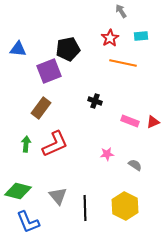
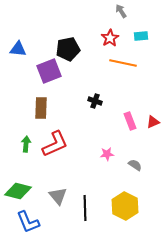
brown rectangle: rotated 35 degrees counterclockwise
pink rectangle: rotated 48 degrees clockwise
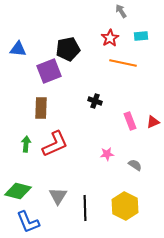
gray triangle: rotated 12 degrees clockwise
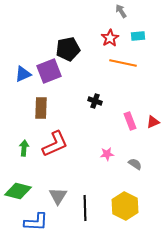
cyan rectangle: moved 3 px left
blue triangle: moved 5 px right, 25 px down; rotated 30 degrees counterclockwise
green arrow: moved 2 px left, 4 px down
gray semicircle: moved 1 px up
blue L-shape: moved 8 px right; rotated 65 degrees counterclockwise
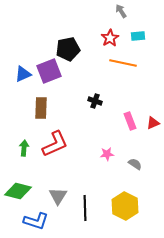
red triangle: moved 1 px down
blue L-shape: moved 1 px up; rotated 15 degrees clockwise
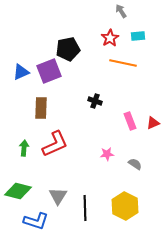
blue triangle: moved 2 px left, 2 px up
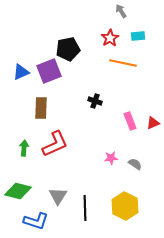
pink star: moved 4 px right, 4 px down
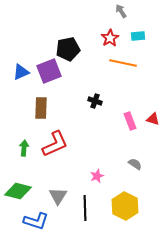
red triangle: moved 4 px up; rotated 40 degrees clockwise
pink star: moved 14 px left, 18 px down; rotated 16 degrees counterclockwise
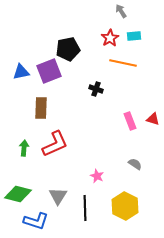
cyan rectangle: moved 4 px left
blue triangle: rotated 12 degrees clockwise
black cross: moved 1 px right, 12 px up
pink star: rotated 24 degrees counterclockwise
green diamond: moved 3 px down
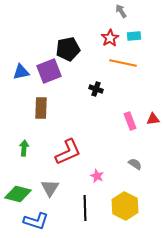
red triangle: rotated 24 degrees counterclockwise
red L-shape: moved 13 px right, 8 px down
gray triangle: moved 8 px left, 8 px up
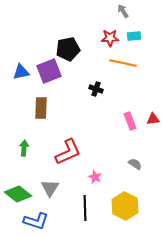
gray arrow: moved 2 px right
red star: rotated 30 degrees clockwise
pink star: moved 2 px left, 1 px down
green diamond: rotated 24 degrees clockwise
